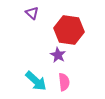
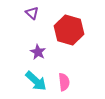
red hexagon: rotated 8 degrees clockwise
purple star: moved 20 px left, 3 px up
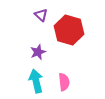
purple triangle: moved 9 px right, 2 px down
purple star: rotated 21 degrees clockwise
cyan arrow: rotated 145 degrees counterclockwise
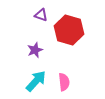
purple triangle: rotated 24 degrees counterclockwise
purple star: moved 3 px left, 2 px up
cyan arrow: rotated 55 degrees clockwise
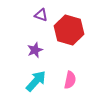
pink semicircle: moved 6 px right, 2 px up; rotated 18 degrees clockwise
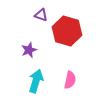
red hexagon: moved 2 px left, 1 px down
purple star: moved 6 px left
cyan arrow: rotated 25 degrees counterclockwise
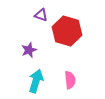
pink semicircle: rotated 18 degrees counterclockwise
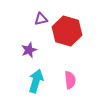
purple triangle: moved 4 px down; rotated 32 degrees counterclockwise
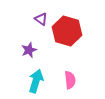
purple triangle: rotated 48 degrees clockwise
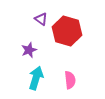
cyan arrow: moved 3 px up
